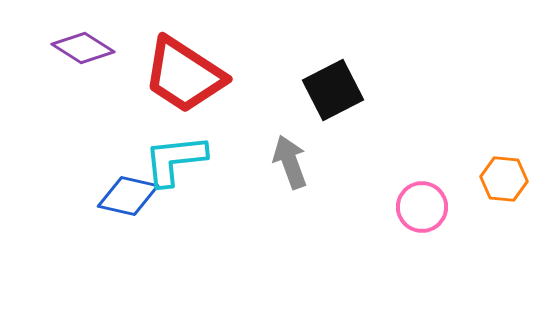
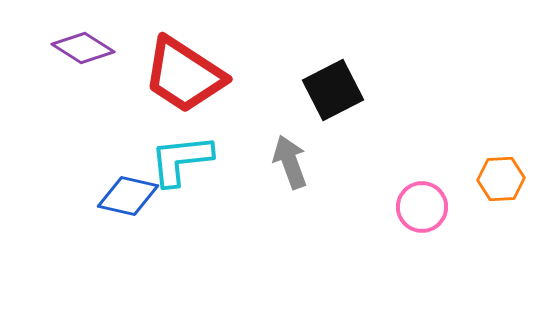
cyan L-shape: moved 6 px right
orange hexagon: moved 3 px left; rotated 9 degrees counterclockwise
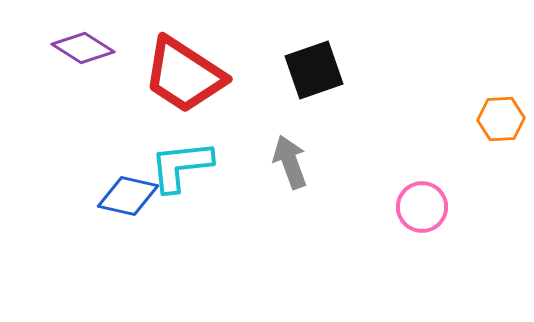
black square: moved 19 px left, 20 px up; rotated 8 degrees clockwise
cyan L-shape: moved 6 px down
orange hexagon: moved 60 px up
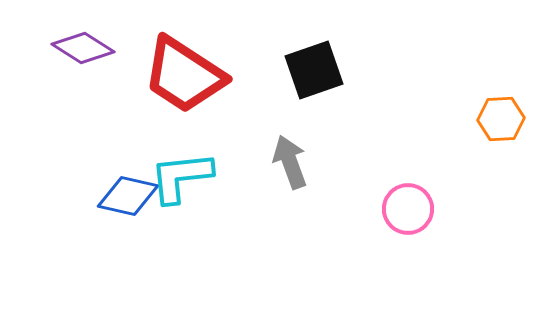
cyan L-shape: moved 11 px down
pink circle: moved 14 px left, 2 px down
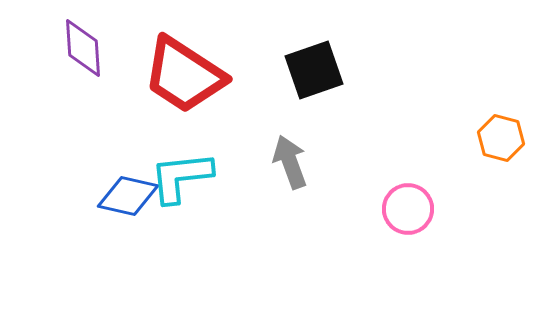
purple diamond: rotated 54 degrees clockwise
orange hexagon: moved 19 px down; rotated 18 degrees clockwise
